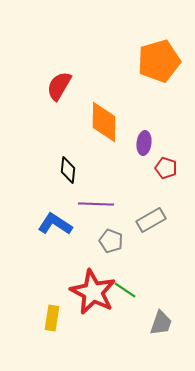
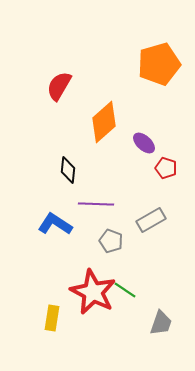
orange pentagon: moved 3 px down
orange diamond: rotated 48 degrees clockwise
purple ellipse: rotated 55 degrees counterclockwise
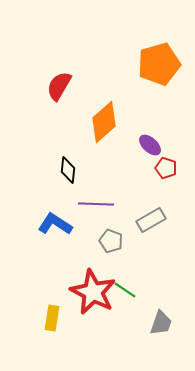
purple ellipse: moved 6 px right, 2 px down
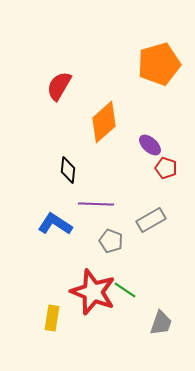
red star: rotated 6 degrees counterclockwise
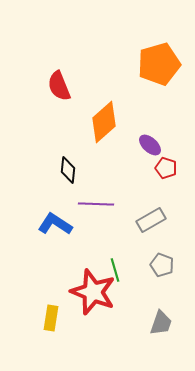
red semicircle: rotated 52 degrees counterclockwise
gray pentagon: moved 51 px right, 24 px down
green line: moved 10 px left, 20 px up; rotated 40 degrees clockwise
yellow rectangle: moved 1 px left
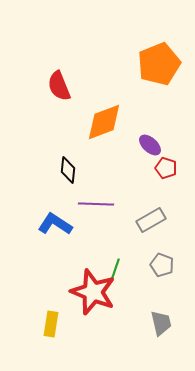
orange pentagon: rotated 6 degrees counterclockwise
orange diamond: rotated 21 degrees clockwise
green line: rotated 35 degrees clockwise
yellow rectangle: moved 6 px down
gray trapezoid: rotated 32 degrees counterclockwise
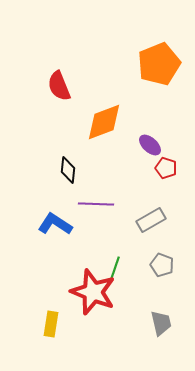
green line: moved 2 px up
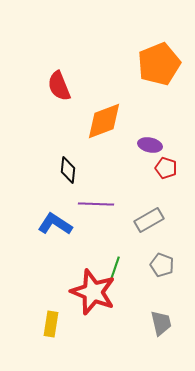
orange diamond: moved 1 px up
purple ellipse: rotated 30 degrees counterclockwise
gray rectangle: moved 2 px left
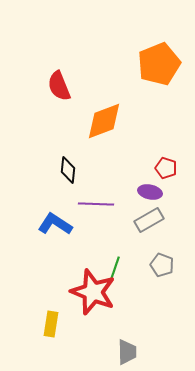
purple ellipse: moved 47 px down
gray trapezoid: moved 34 px left, 29 px down; rotated 12 degrees clockwise
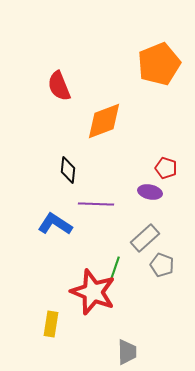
gray rectangle: moved 4 px left, 18 px down; rotated 12 degrees counterclockwise
